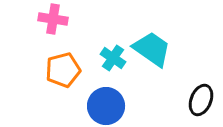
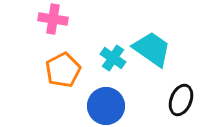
orange pentagon: rotated 12 degrees counterclockwise
black ellipse: moved 20 px left
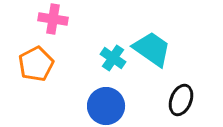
orange pentagon: moved 27 px left, 6 px up
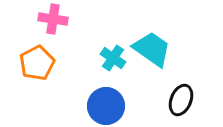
orange pentagon: moved 1 px right, 1 px up
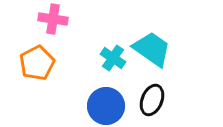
black ellipse: moved 29 px left
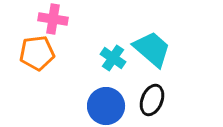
cyan trapezoid: rotated 6 degrees clockwise
orange pentagon: moved 10 px up; rotated 20 degrees clockwise
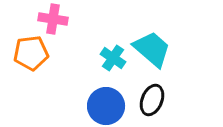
orange pentagon: moved 6 px left
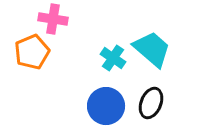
orange pentagon: moved 1 px right, 1 px up; rotated 16 degrees counterclockwise
black ellipse: moved 1 px left, 3 px down
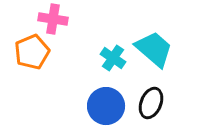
cyan trapezoid: moved 2 px right
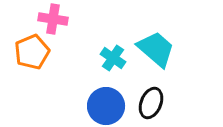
cyan trapezoid: moved 2 px right
